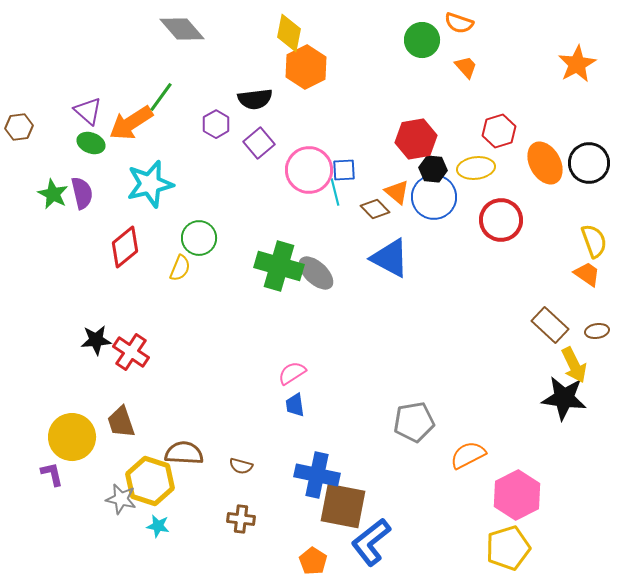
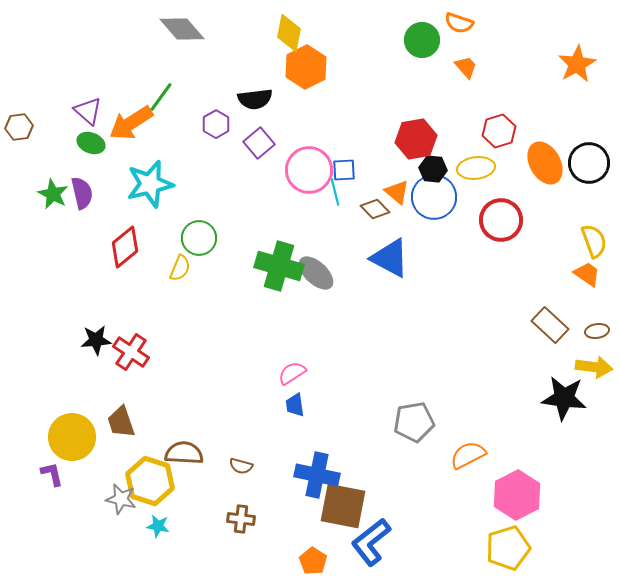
yellow arrow at (574, 365): moved 20 px right, 2 px down; rotated 57 degrees counterclockwise
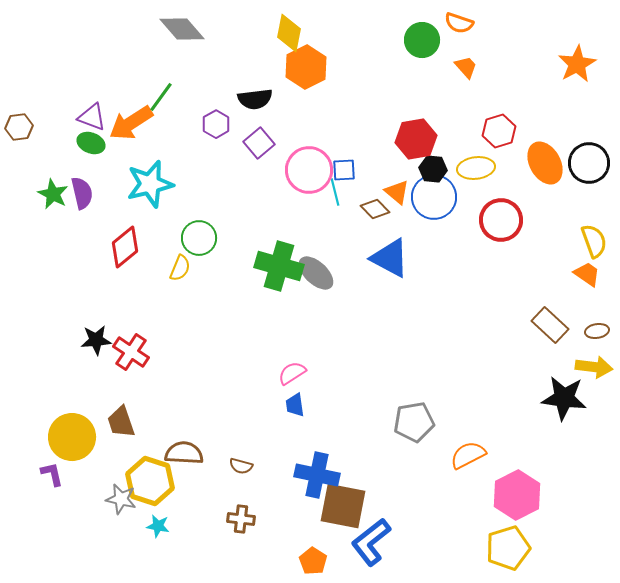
purple triangle at (88, 111): moved 4 px right, 6 px down; rotated 20 degrees counterclockwise
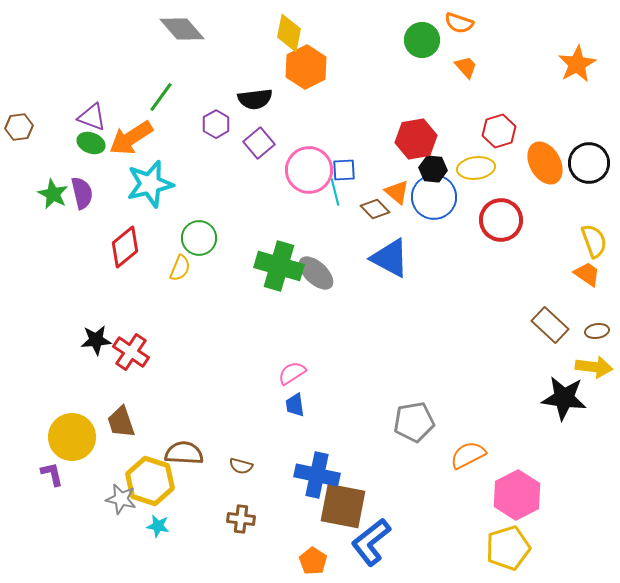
orange arrow at (131, 123): moved 15 px down
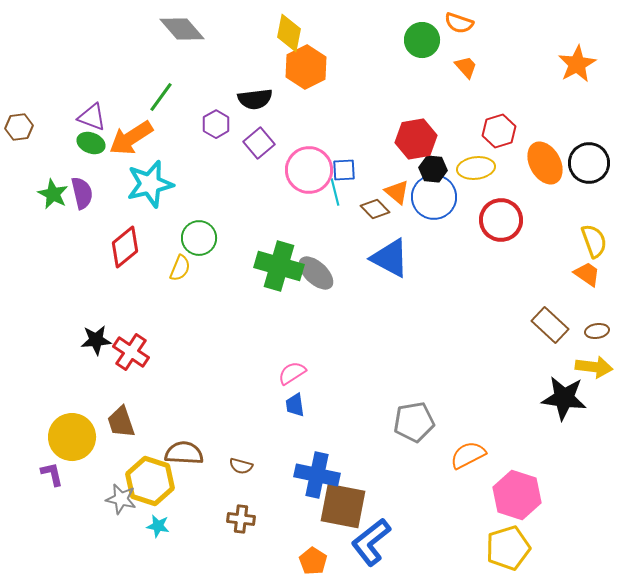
pink hexagon at (517, 495): rotated 15 degrees counterclockwise
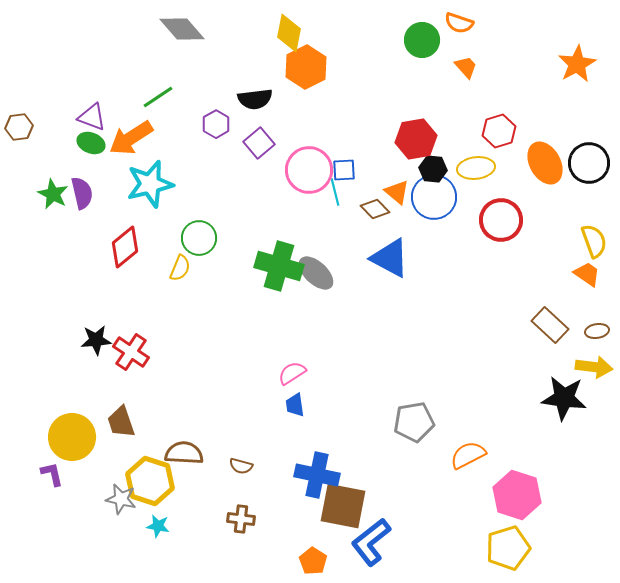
green line at (161, 97): moved 3 px left; rotated 20 degrees clockwise
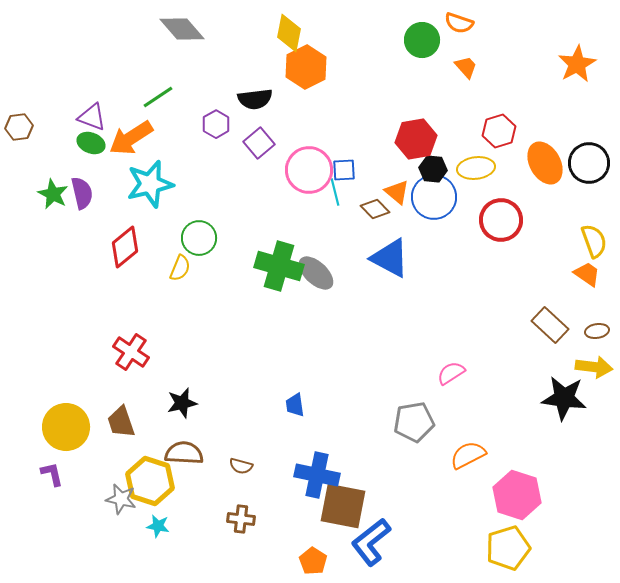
black star at (96, 340): moved 86 px right, 63 px down; rotated 8 degrees counterclockwise
pink semicircle at (292, 373): moved 159 px right
yellow circle at (72, 437): moved 6 px left, 10 px up
